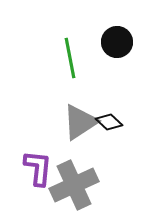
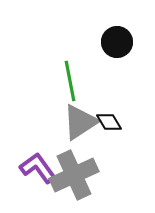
green line: moved 23 px down
black diamond: rotated 16 degrees clockwise
purple L-shape: rotated 42 degrees counterclockwise
gray cross: moved 10 px up
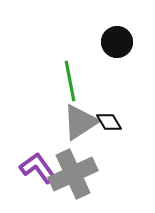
gray cross: moved 1 px left, 1 px up
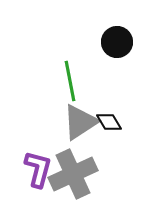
purple L-shape: moved 1 px down; rotated 51 degrees clockwise
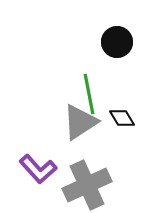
green line: moved 19 px right, 13 px down
black diamond: moved 13 px right, 4 px up
purple L-shape: rotated 123 degrees clockwise
gray cross: moved 14 px right, 11 px down
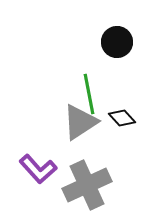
black diamond: rotated 12 degrees counterclockwise
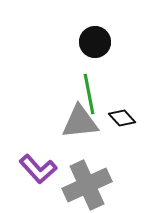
black circle: moved 22 px left
gray triangle: rotated 27 degrees clockwise
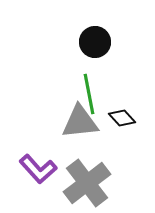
gray cross: moved 2 px up; rotated 12 degrees counterclockwise
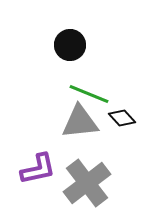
black circle: moved 25 px left, 3 px down
green line: rotated 57 degrees counterclockwise
purple L-shape: rotated 60 degrees counterclockwise
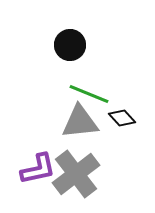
gray cross: moved 11 px left, 9 px up
